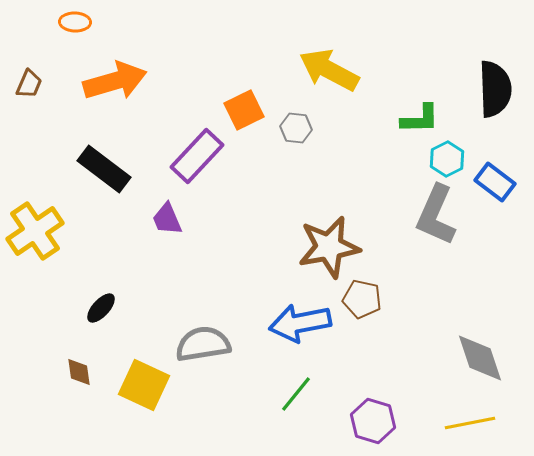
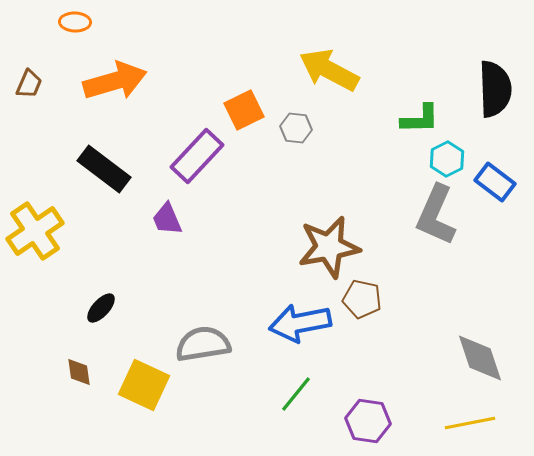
purple hexagon: moved 5 px left; rotated 9 degrees counterclockwise
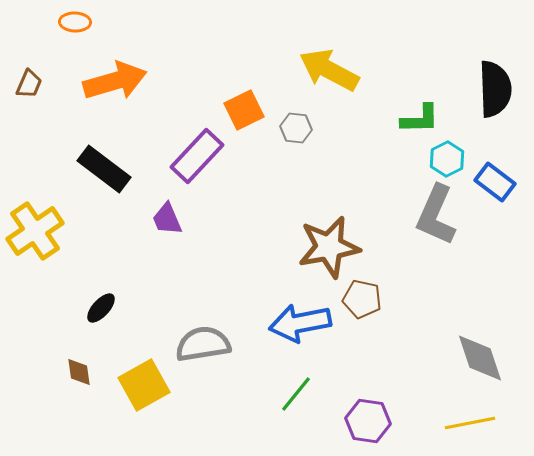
yellow square: rotated 36 degrees clockwise
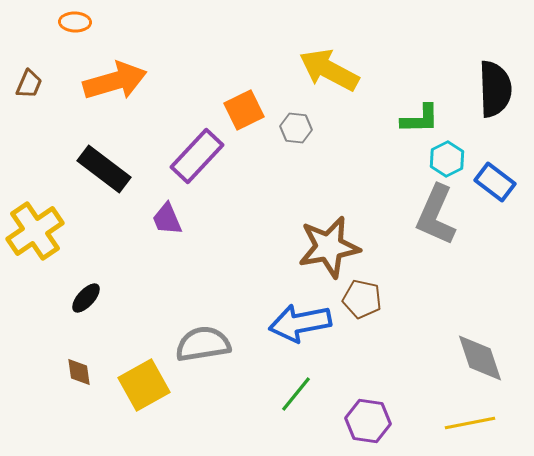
black ellipse: moved 15 px left, 10 px up
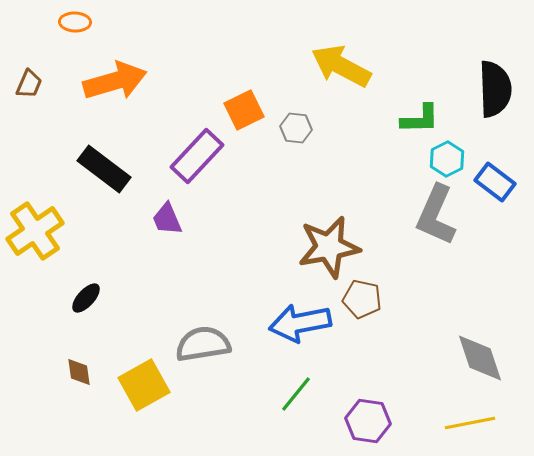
yellow arrow: moved 12 px right, 4 px up
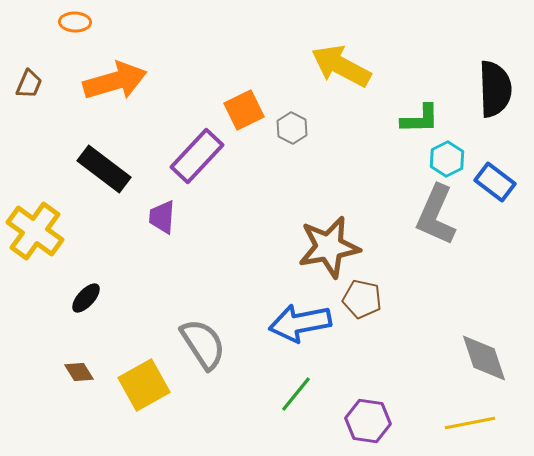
gray hexagon: moved 4 px left; rotated 20 degrees clockwise
purple trapezoid: moved 5 px left, 2 px up; rotated 27 degrees clockwise
yellow cross: rotated 20 degrees counterclockwise
gray semicircle: rotated 66 degrees clockwise
gray diamond: moved 4 px right
brown diamond: rotated 24 degrees counterclockwise
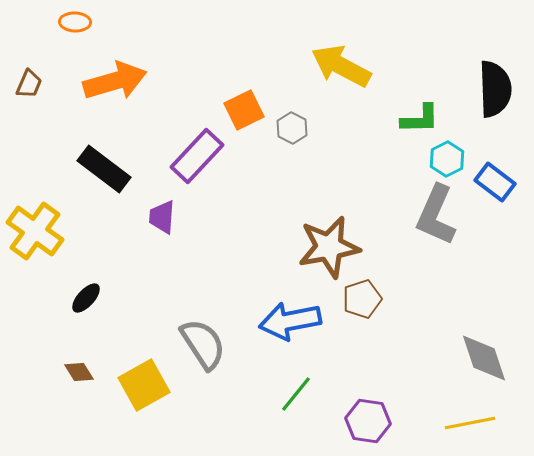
brown pentagon: rotated 30 degrees counterclockwise
blue arrow: moved 10 px left, 2 px up
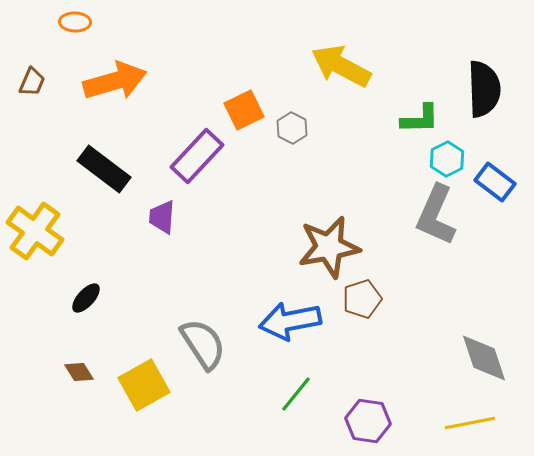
brown trapezoid: moved 3 px right, 2 px up
black semicircle: moved 11 px left
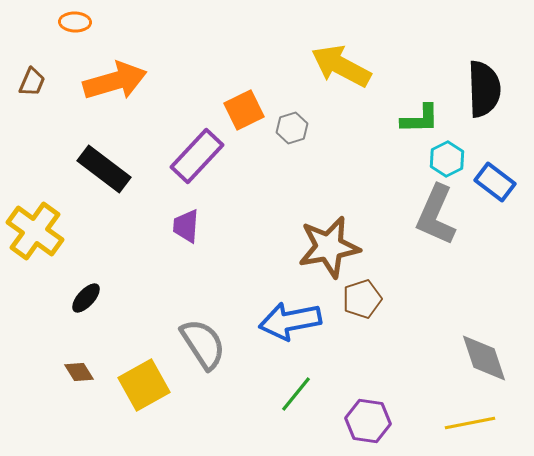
gray hexagon: rotated 16 degrees clockwise
purple trapezoid: moved 24 px right, 9 px down
